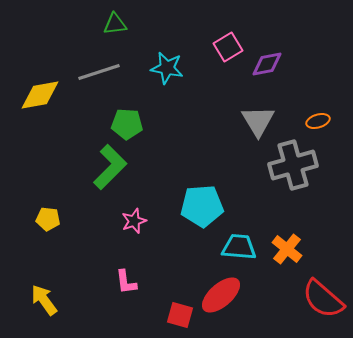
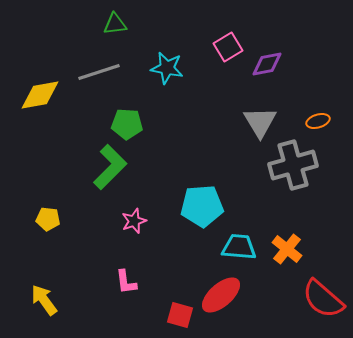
gray triangle: moved 2 px right, 1 px down
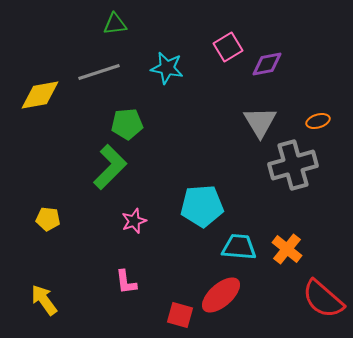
green pentagon: rotated 8 degrees counterclockwise
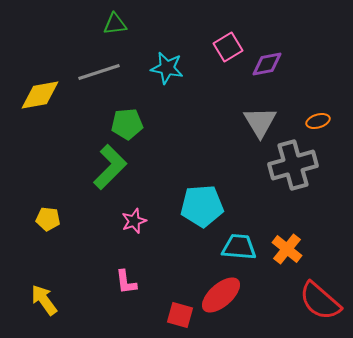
red semicircle: moved 3 px left, 2 px down
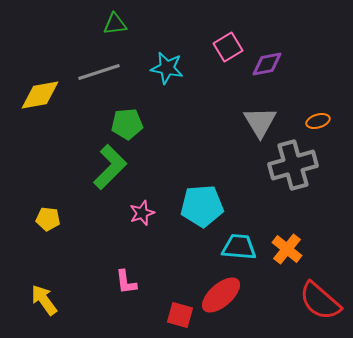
pink star: moved 8 px right, 8 px up
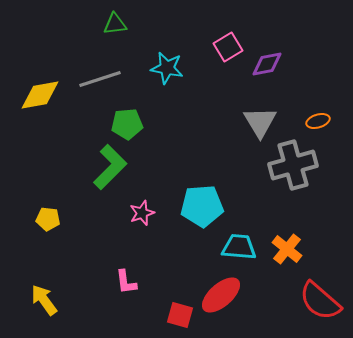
gray line: moved 1 px right, 7 px down
